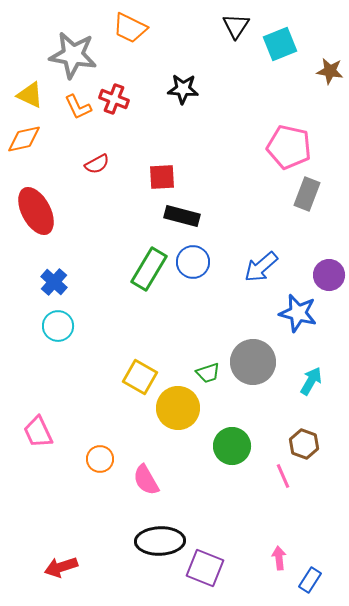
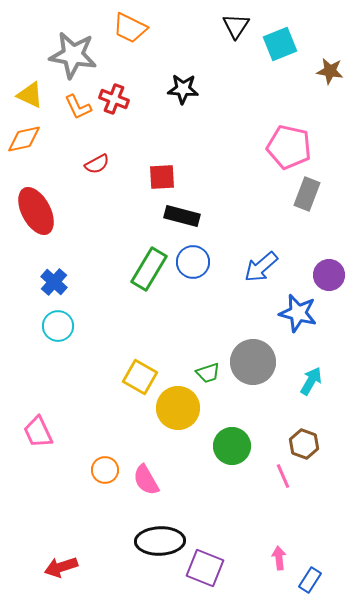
orange circle: moved 5 px right, 11 px down
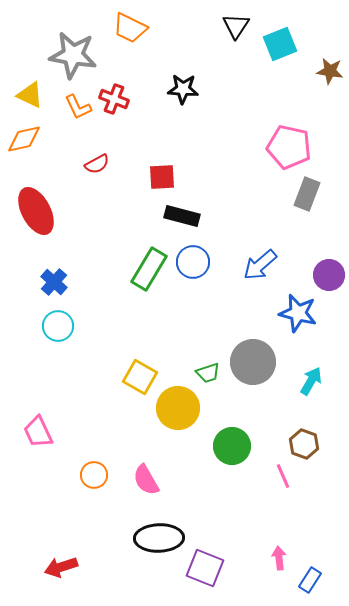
blue arrow: moved 1 px left, 2 px up
orange circle: moved 11 px left, 5 px down
black ellipse: moved 1 px left, 3 px up
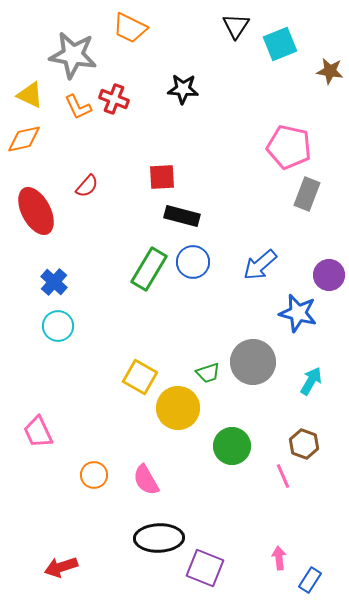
red semicircle: moved 10 px left, 22 px down; rotated 20 degrees counterclockwise
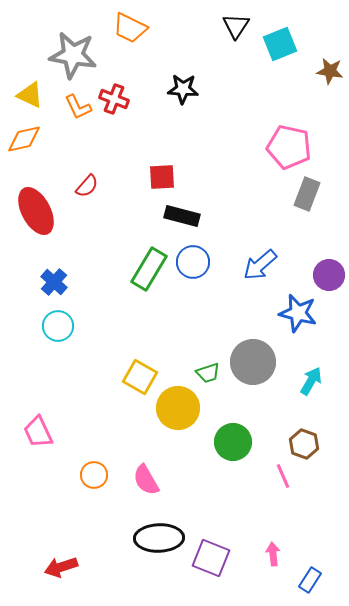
green circle: moved 1 px right, 4 px up
pink arrow: moved 6 px left, 4 px up
purple square: moved 6 px right, 10 px up
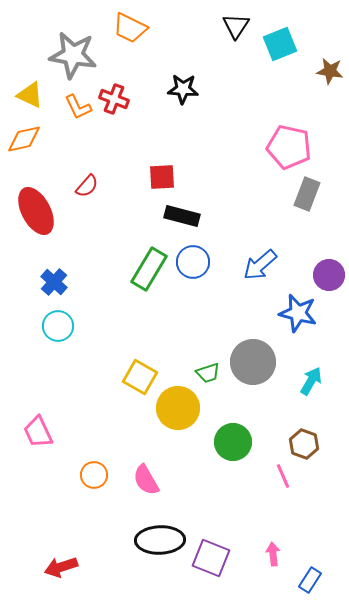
black ellipse: moved 1 px right, 2 px down
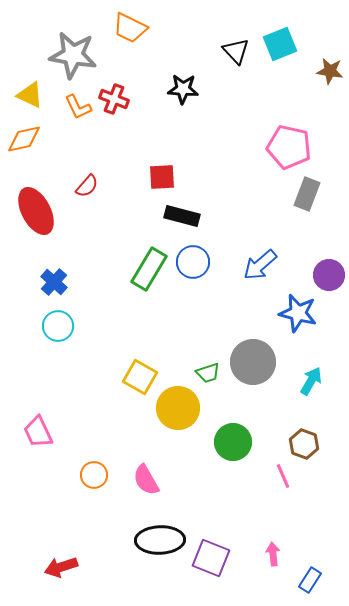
black triangle: moved 25 px down; rotated 16 degrees counterclockwise
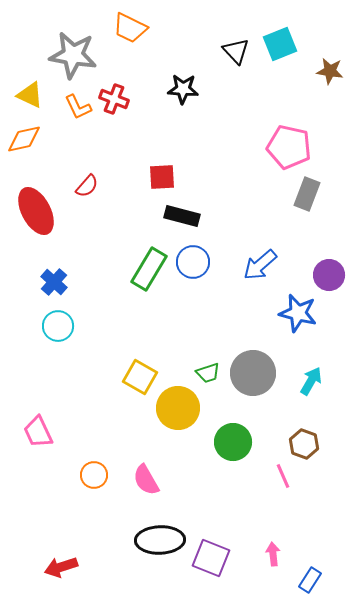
gray circle: moved 11 px down
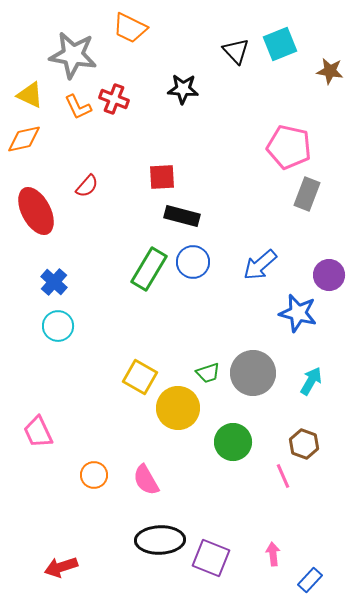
blue rectangle: rotated 10 degrees clockwise
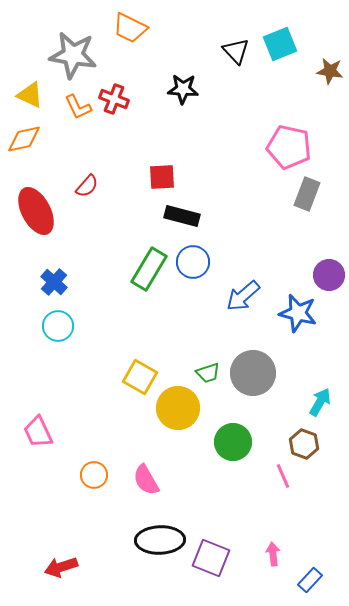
blue arrow: moved 17 px left, 31 px down
cyan arrow: moved 9 px right, 21 px down
